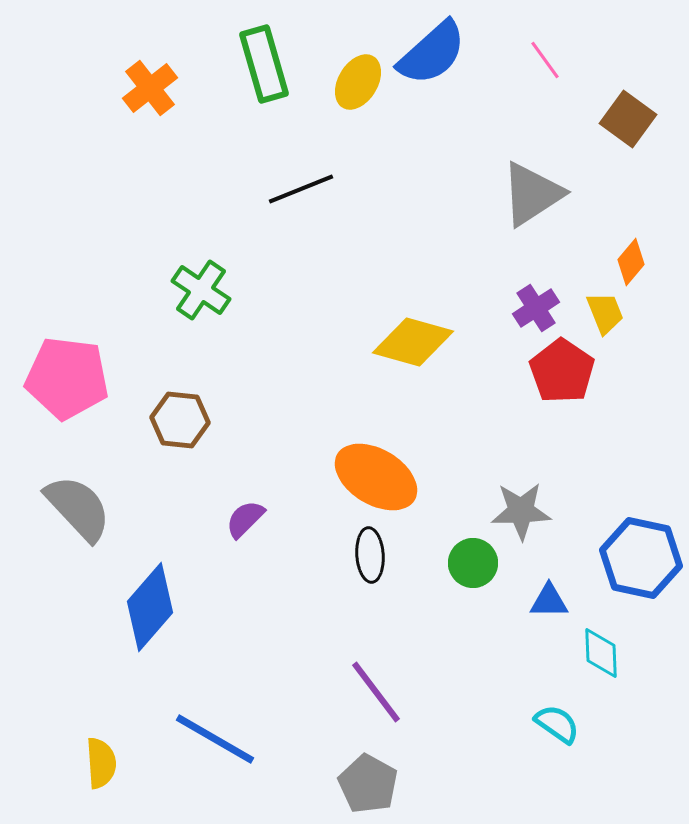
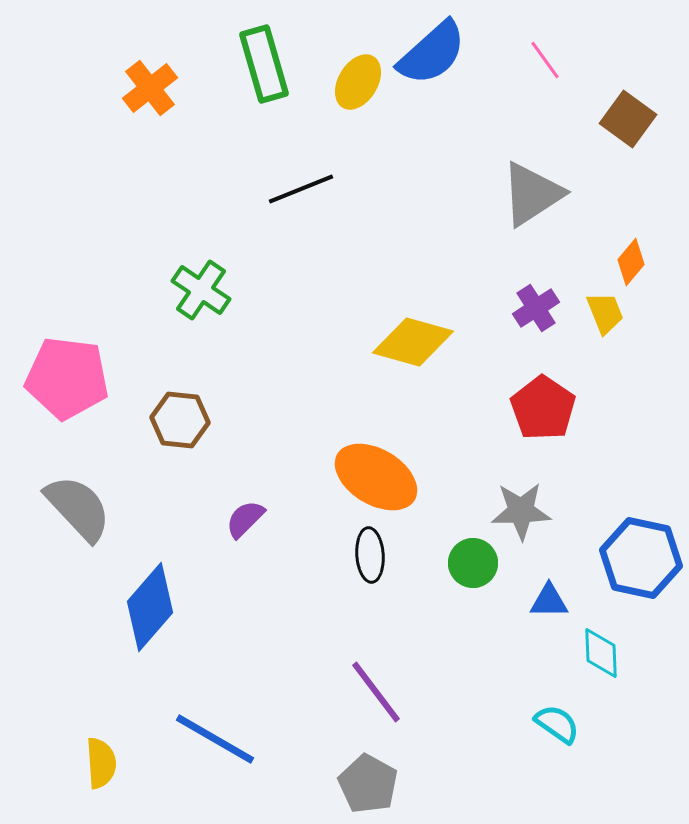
red pentagon: moved 19 px left, 37 px down
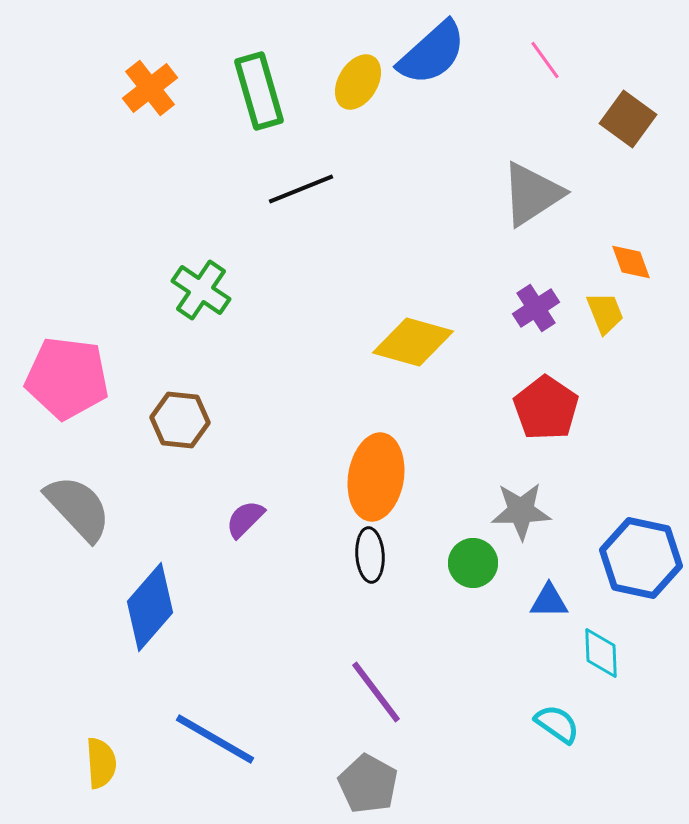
green rectangle: moved 5 px left, 27 px down
orange diamond: rotated 60 degrees counterclockwise
red pentagon: moved 3 px right
orange ellipse: rotated 68 degrees clockwise
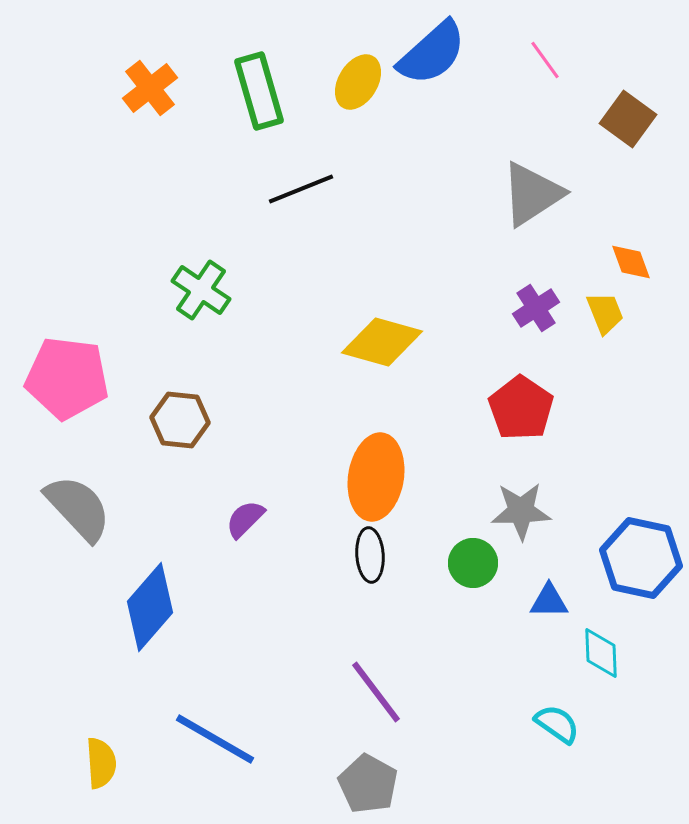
yellow diamond: moved 31 px left
red pentagon: moved 25 px left
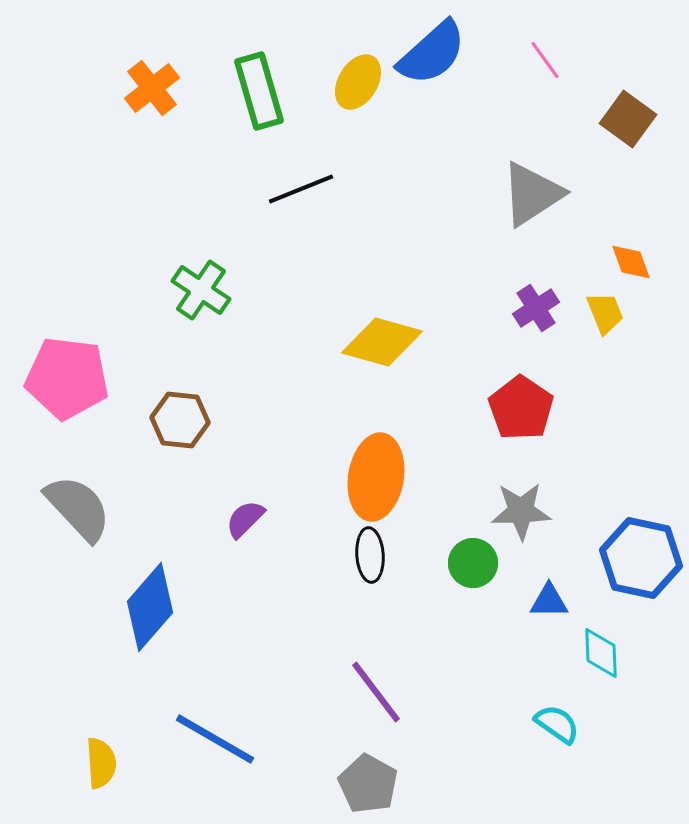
orange cross: moved 2 px right
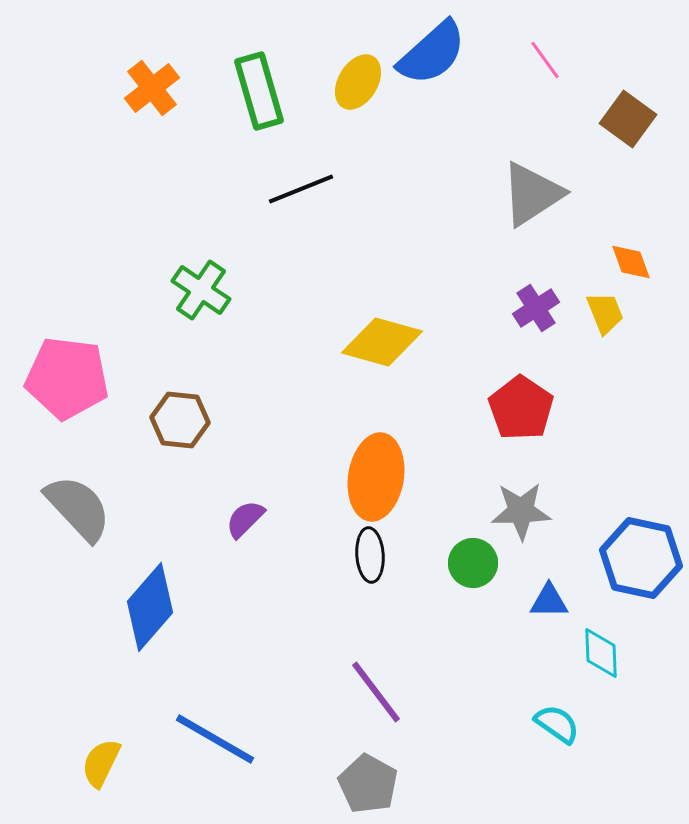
yellow semicircle: rotated 150 degrees counterclockwise
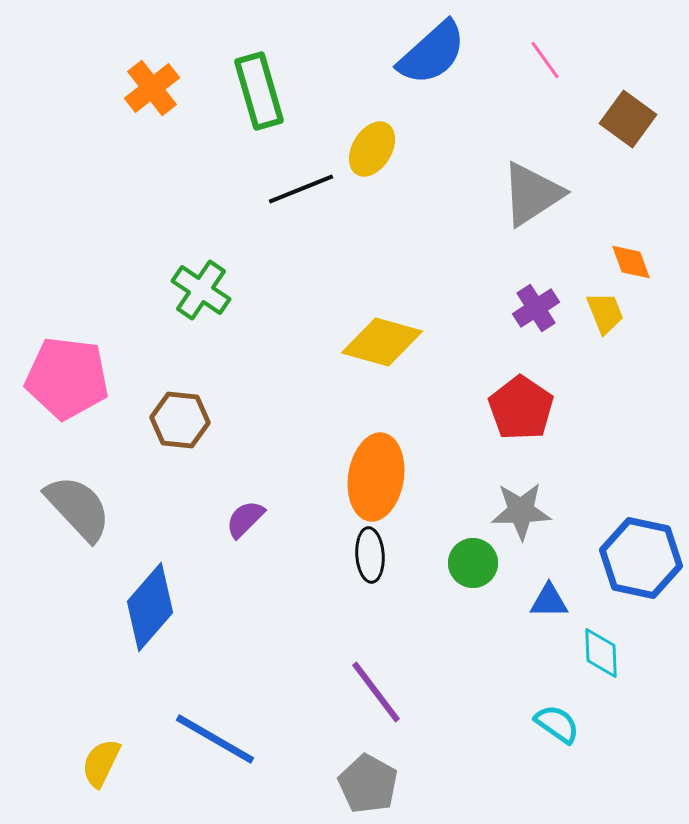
yellow ellipse: moved 14 px right, 67 px down
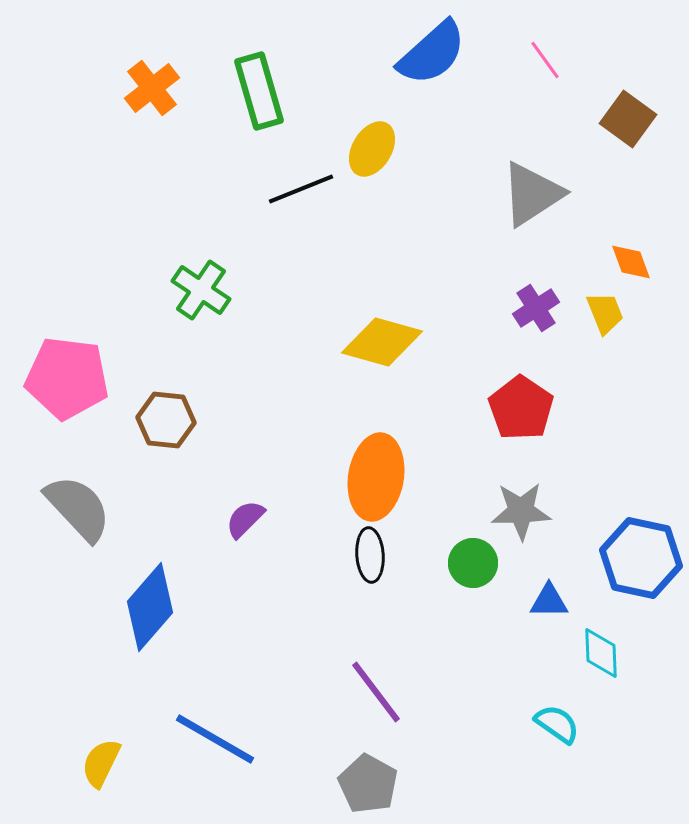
brown hexagon: moved 14 px left
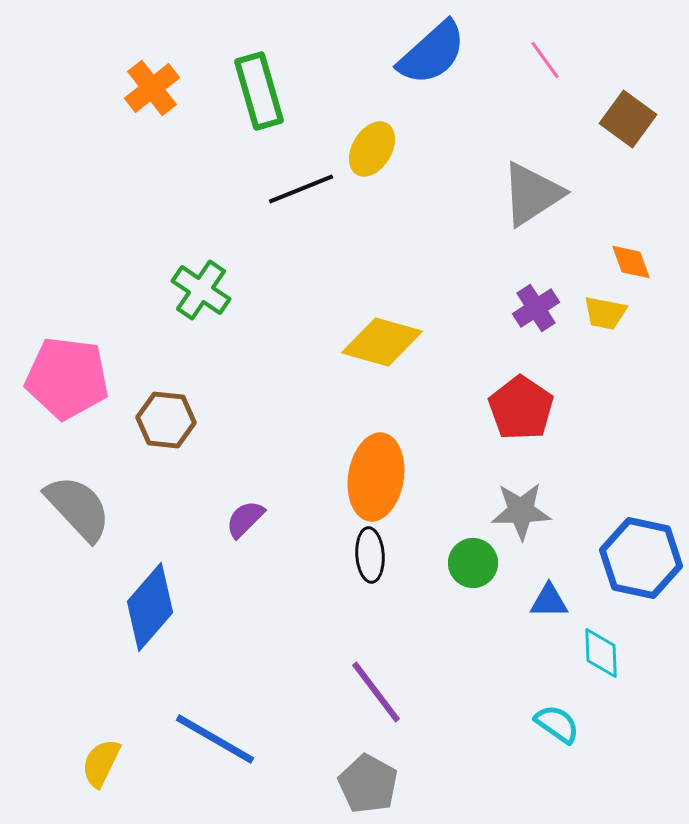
yellow trapezoid: rotated 123 degrees clockwise
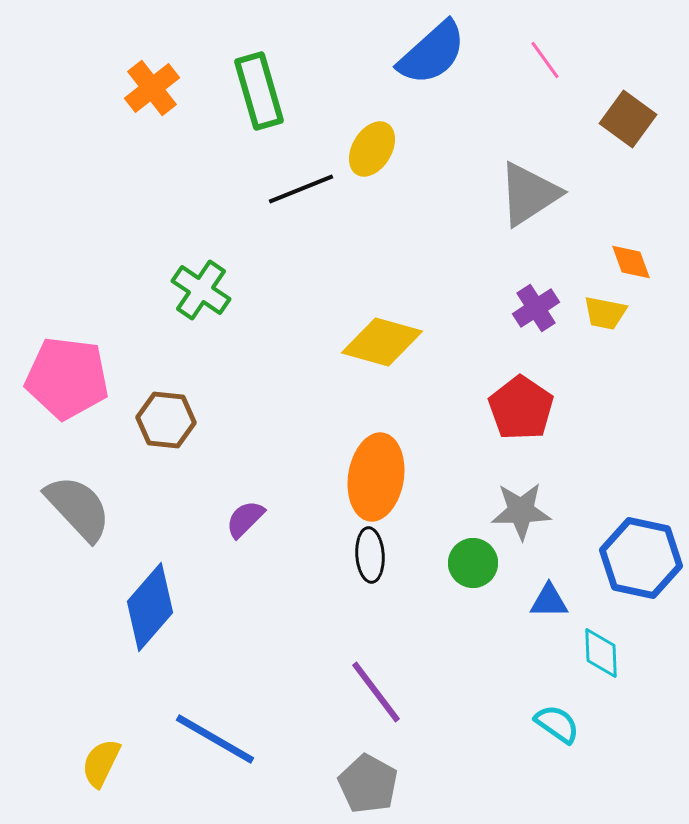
gray triangle: moved 3 px left
